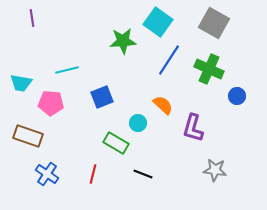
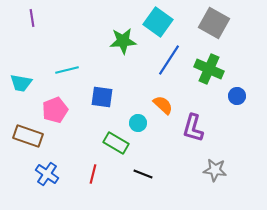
blue square: rotated 30 degrees clockwise
pink pentagon: moved 4 px right, 7 px down; rotated 25 degrees counterclockwise
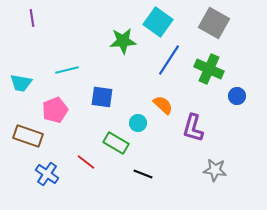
red line: moved 7 px left, 12 px up; rotated 66 degrees counterclockwise
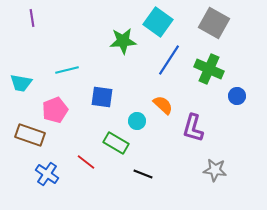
cyan circle: moved 1 px left, 2 px up
brown rectangle: moved 2 px right, 1 px up
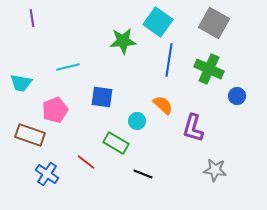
blue line: rotated 24 degrees counterclockwise
cyan line: moved 1 px right, 3 px up
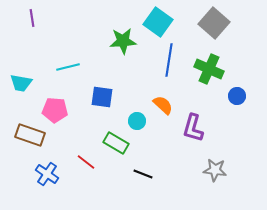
gray square: rotated 12 degrees clockwise
pink pentagon: rotated 25 degrees clockwise
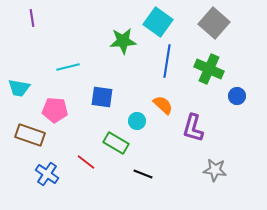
blue line: moved 2 px left, 1 px down
cyan trapezoid: moved 2 px left, 5 px down
